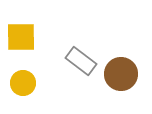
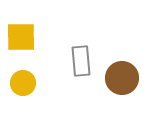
gray rectangle: rotated 48 degrees clockwise
brown circle: moved 1 px right, 4 px down
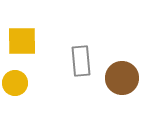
yellow square: moved 1 px right, 4 px down
yellow circle: moved 8 px left
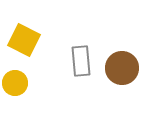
yellow square: moved 2 px right, 1 px up; rotated 28 degrees clockwise
brown circle: moved 10 px up
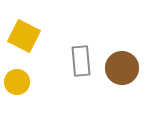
yellow square: moved 4 px up
yellow circle: moved 2 px right, 1 px up
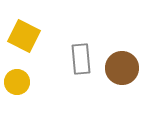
gray rectangle: moved 2 px up
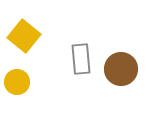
yellow square: rotated 12 degrees clockwise
brown circle: moved 1 px left, 1 px down
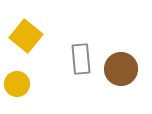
yellow square: moved 2 px right
yellow circle: moved 2 px down
